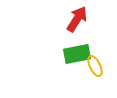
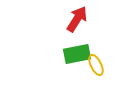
yellow ellipse: moved 1 px right, 1 px up
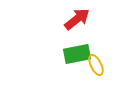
red arrow: rotated 20 degrees clockwise
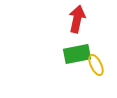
red arrow: rotated 40 degrees counterclockwise
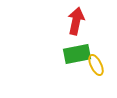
red arrow: moved 1 px left, 2 px down
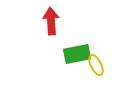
red arrow: moved 25 px left; rotated 16 degrees counterclockwise
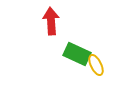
green rectangle: rotated 36 degrees clockwise
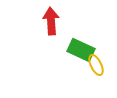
green rectangle: moved 4 px right, 4 px up
